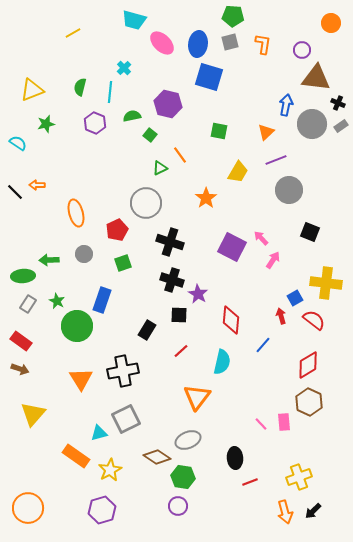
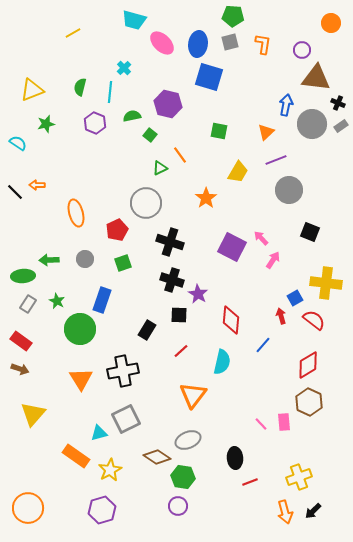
gray circle at (84, 254): moved 1 px right, 5 px down
green circle at (77, 326): moved 3 px right, 3 px down
orange triangle at (197, 397): moved 4 px left, 2 px up
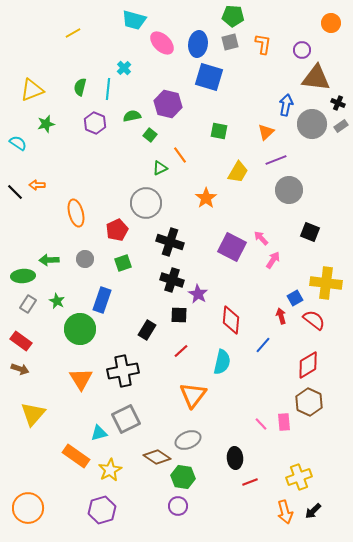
cyan line at (110, 92): moved 2 px left, 3 px up
